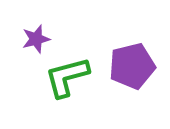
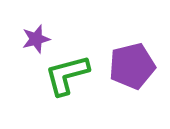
green L-shape: moved 2 px up
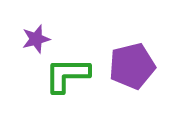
green L-shape: rotated 15 degrees clockwise
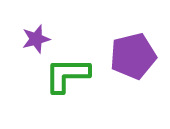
purple pentagon: moved 1 px right, 10 px up
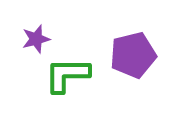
purple pentagon: moved 1 px up
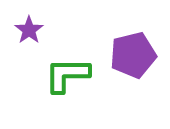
purple star: moved 7 px left, 9 px up; rotated 20 degrees counterclockwise
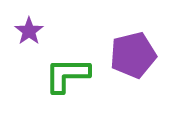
purple star: moved 1 px down
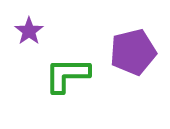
purple pentagon: moved 3 px up
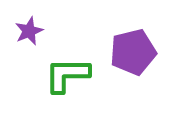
purple star: rotated 12 degrees clockwise
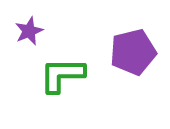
green L-shape: moved 5 px left
